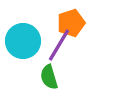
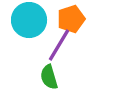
orange pentagon: moved 4 px up
cyan circle: moved 6 px right, 21 px up
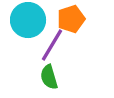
cyan circle: moved 1 px left
purple line: moved 7 px left
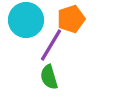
cyan circle: moved 2 px left
purple line: moved 1 px left
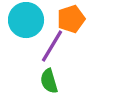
purple line: moved 1 px right, 1 px down
green semicircle: moved 4 px down
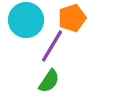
orange pentagon: moved 1 px right, 1 px up
green semicircle: rotated 130 degrees counterclockwise
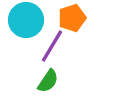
green semicircle: moved 1 px left
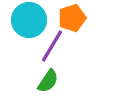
cyan circle: moved 3 px right
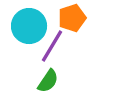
cyan circle: moved 6 px down
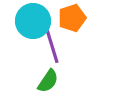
cyan circle: moved 4 px right, 5 px up
purple line: rotated 48 degrees counterclockwise
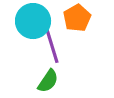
orange pentagon: moved 5 px right; rotated 12 degrees counterclockwise
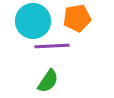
orange pentagon: rotated 20 degrees clockwise
purple line: rotated 76 degrees counterclockwise
